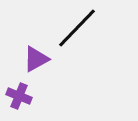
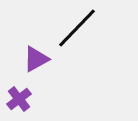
purple cross: moved 3 px down; rotated 30 degrees clockwise
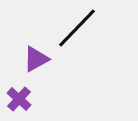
purple cross: rotated 10 degrees counterclockwise
